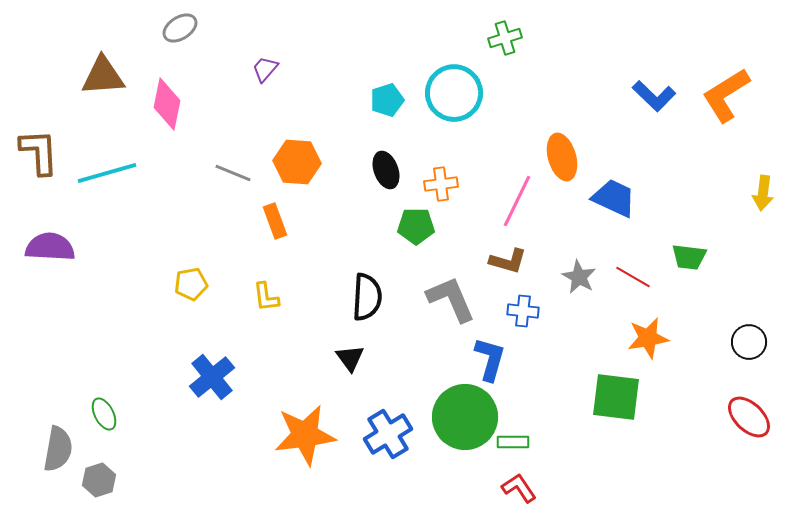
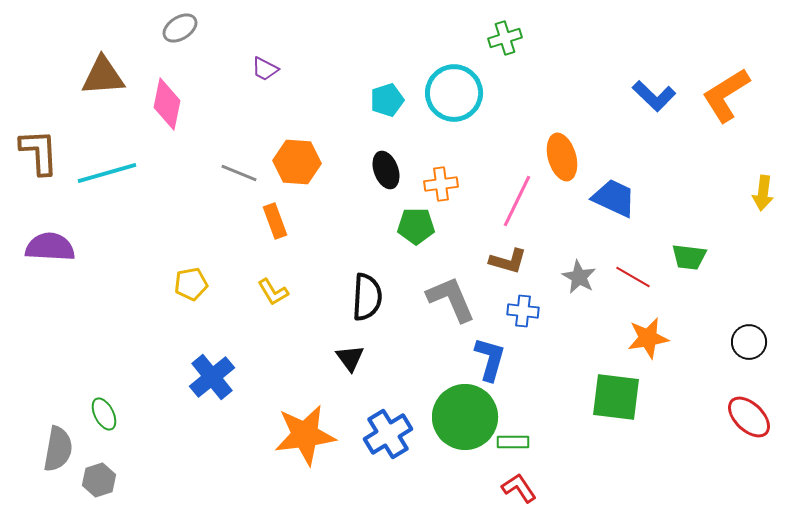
purple trapezoid at (265, 69): rotated 104 degrees counterclockwise
gray line at (233, 173): moved 6 px right
yellow L-shape at (266, 297): moved 7 px right, 5 px up; rotated 24 degrees counterclockwise
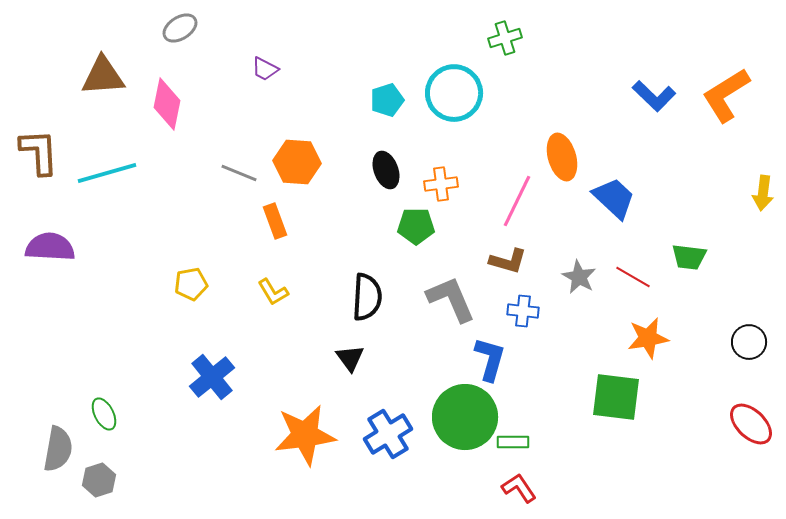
blue trapezoid at (614, 198): rotated 18 degrees clockwise
red ellipse at (749, 417): moved 2 px right, 7 px down
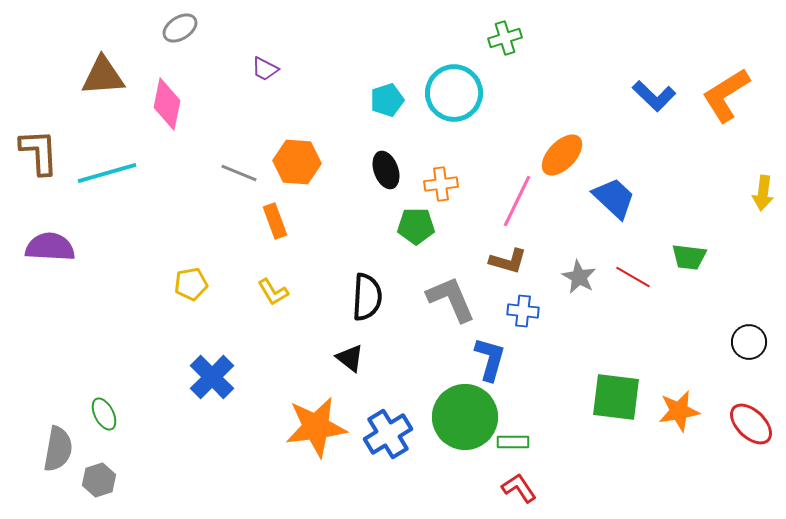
orange ellipse at (562, 157): moved 2 px up; rotated 60 degrees clockwise
orange star at (648, 338): moved 31 px right, 73 px down
black triangle at (350, 358): rotated 16 degrees counterclockwise
blue cross at (212, 377): rotated 6 degrees counterclockwise
orange star at (305, 435): moved 11 px right, 8 px up
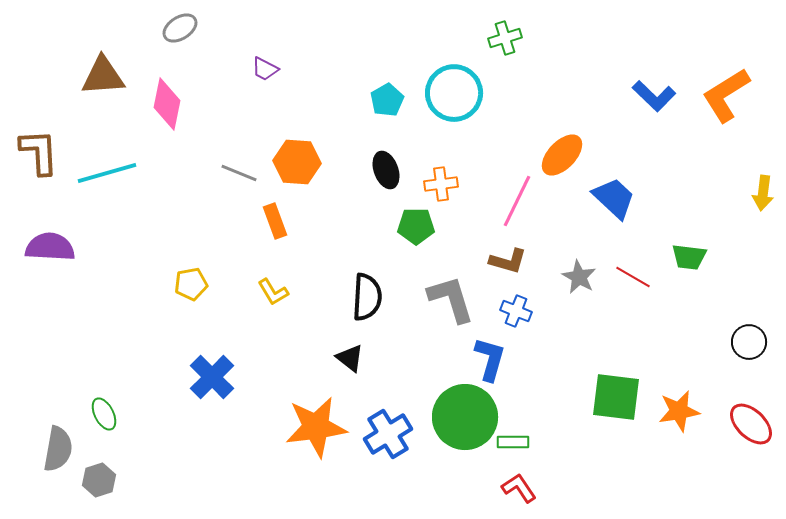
cyan pentagon at (387, 100): rotated 12 degrees counterclockwise
gray L-shape at (451, 299): rotated 6 degrees clockwise
blue cross at (523, 311): moved 7 px left; rotated 16 degrees clockwise
